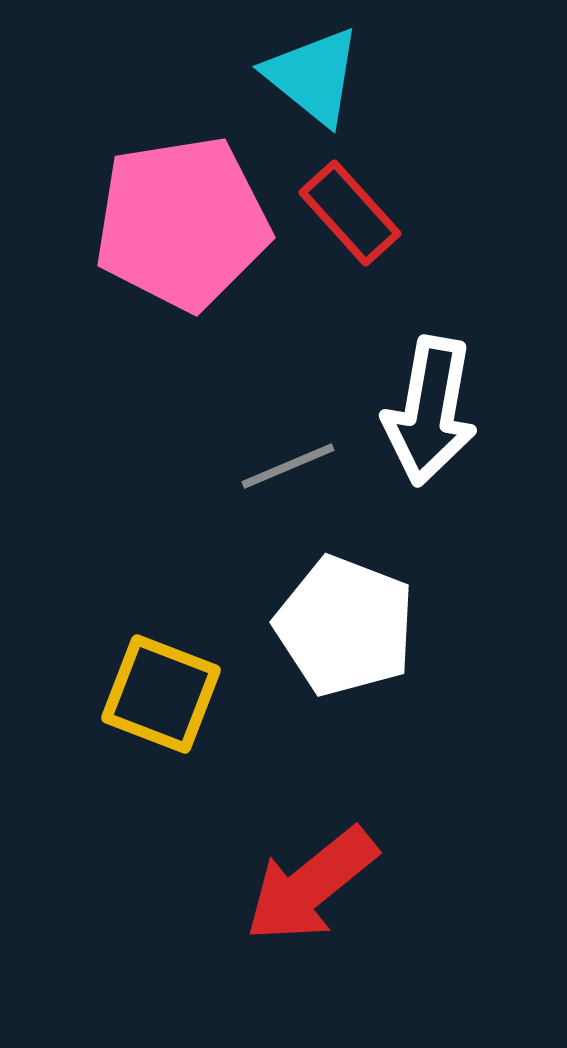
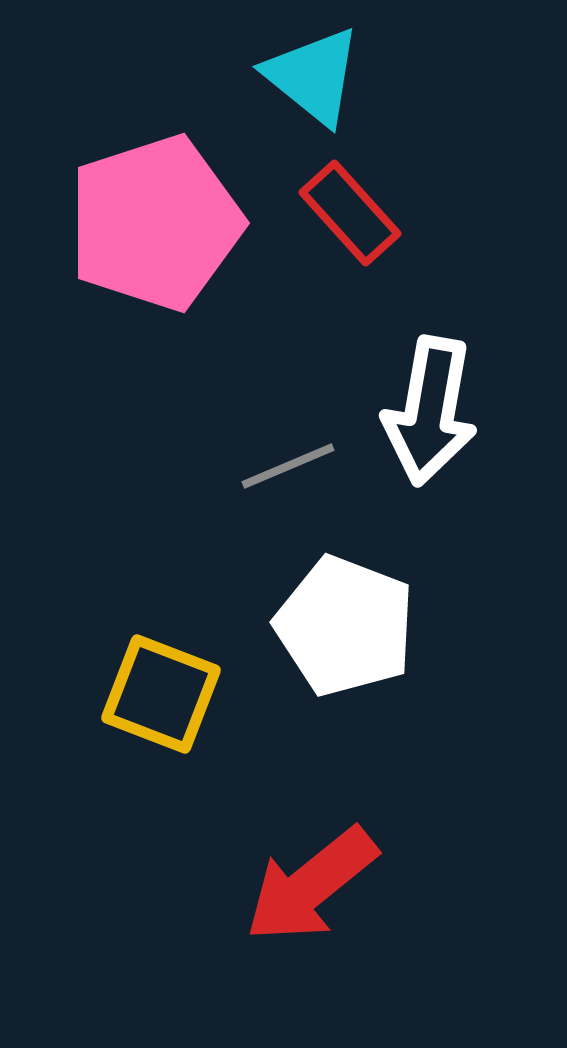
pink pentagon: moved 27 px left; rotated 9 degrees counterclockwise
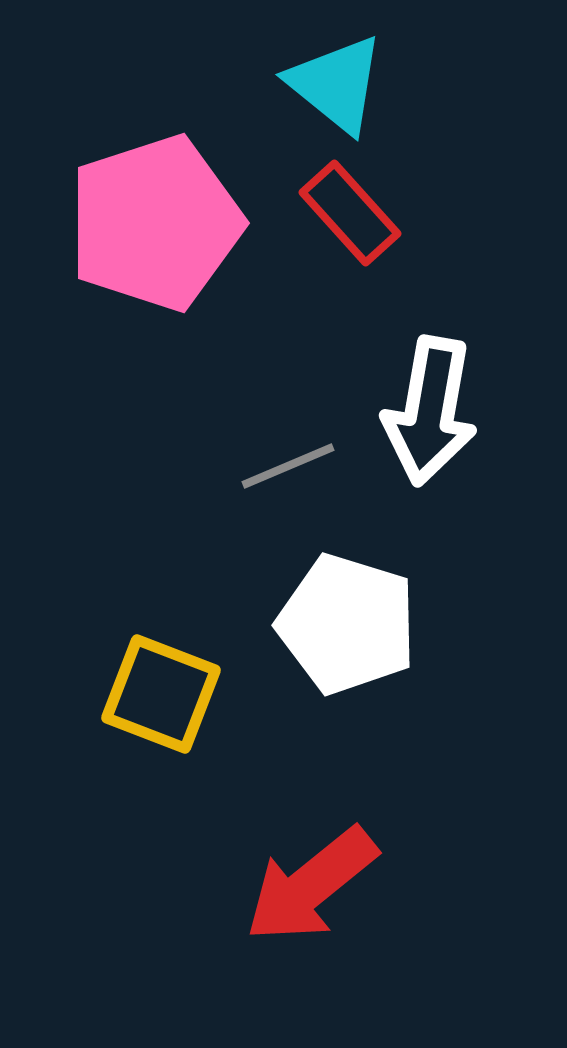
cyan triangle: moved 23 px right, 8 px down
white pentagon: moved 2 px right, 2 px up; rotated 4 degrees counterclockwise
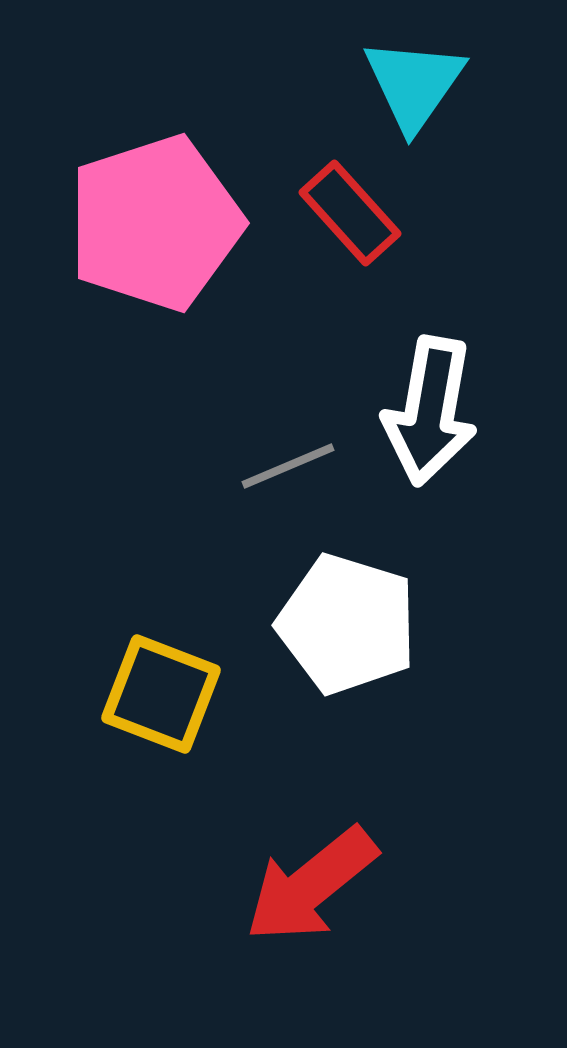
cyan triangle: moved 78 px right; rotated 26 degrees clockwise
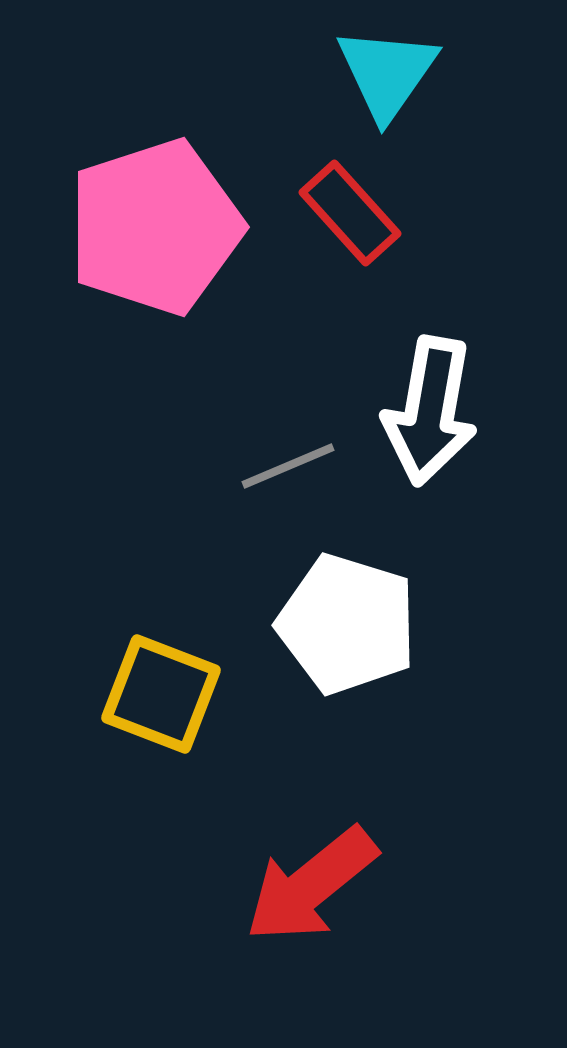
cyan triangle: moved 27 px left, 11 px up
pink pentagon: moved 4 px down
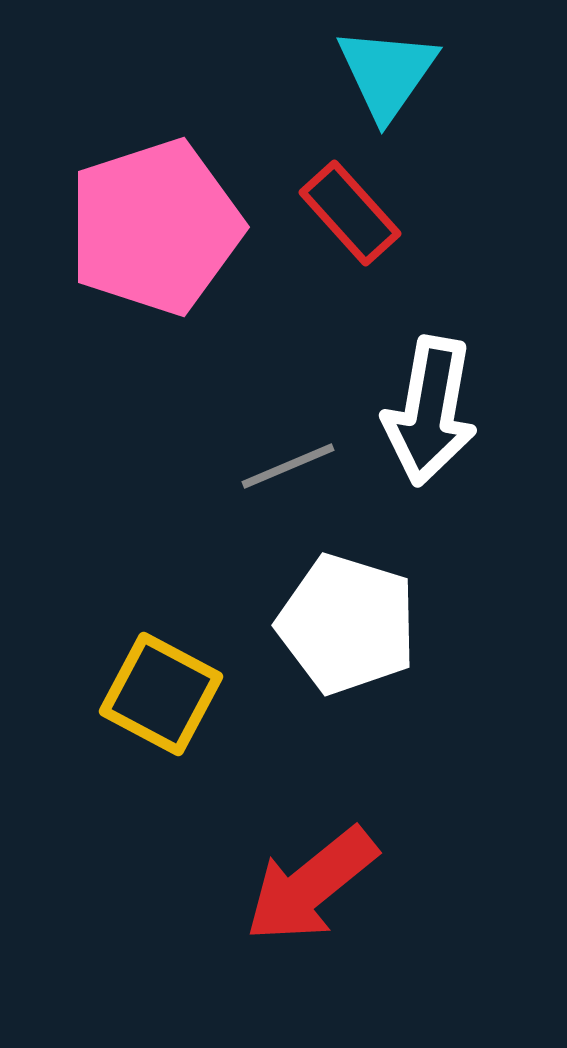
yellow square: rotated 7 degrees clockwise
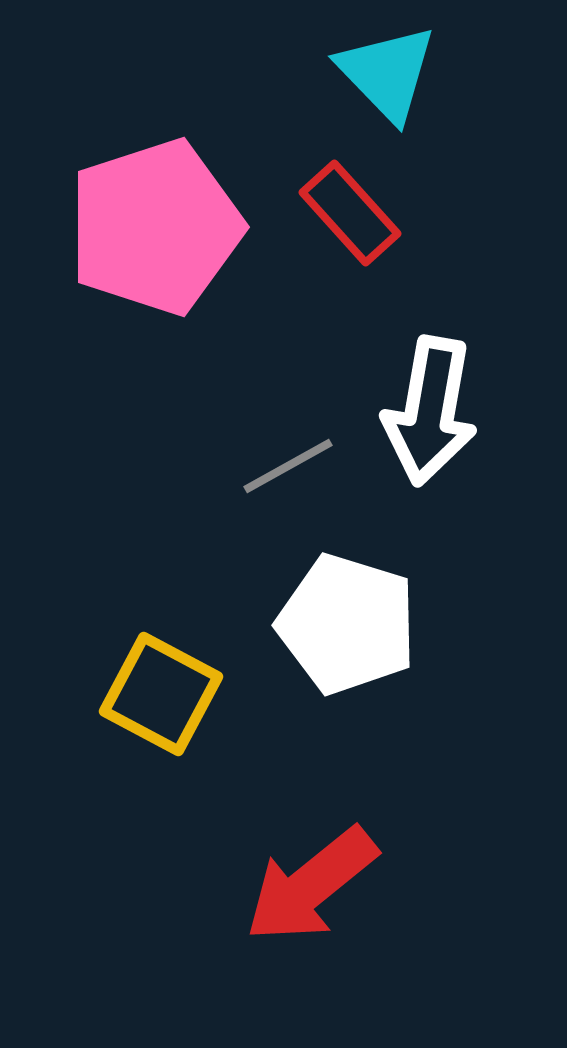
cyan triangle: rotated 19 degrees counterclockwise
gray line: rotated 6 degrees counterclockwise
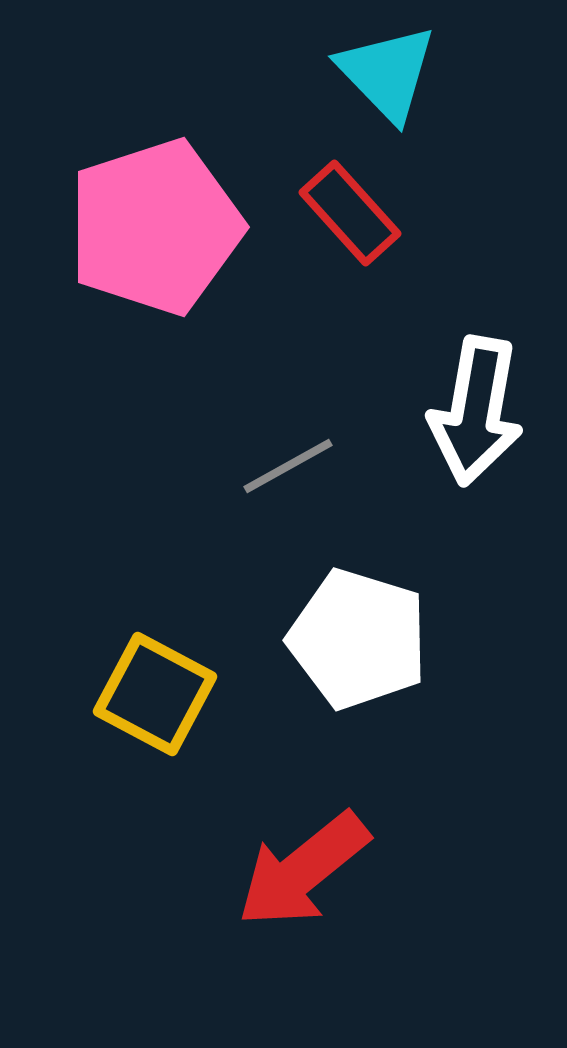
white arrow: moved 46 px right
white pentagon: moved 11 px right, 15 px down
yellow square: moved 6 px left
red arrow: moved 8 px left, 15 px up
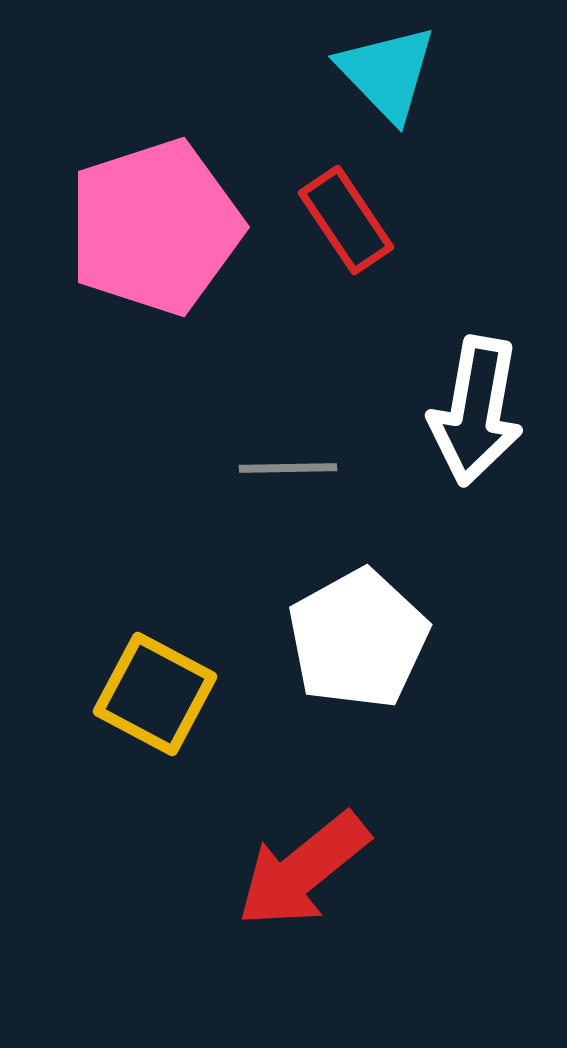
red rectangle: moved 4 px left, 7 px down; rotated 8 degrees clockwise
gray line: moved 2 px down; rotated 28 degrees clockwise
white pentagon: rotated 26 degrees clockwise
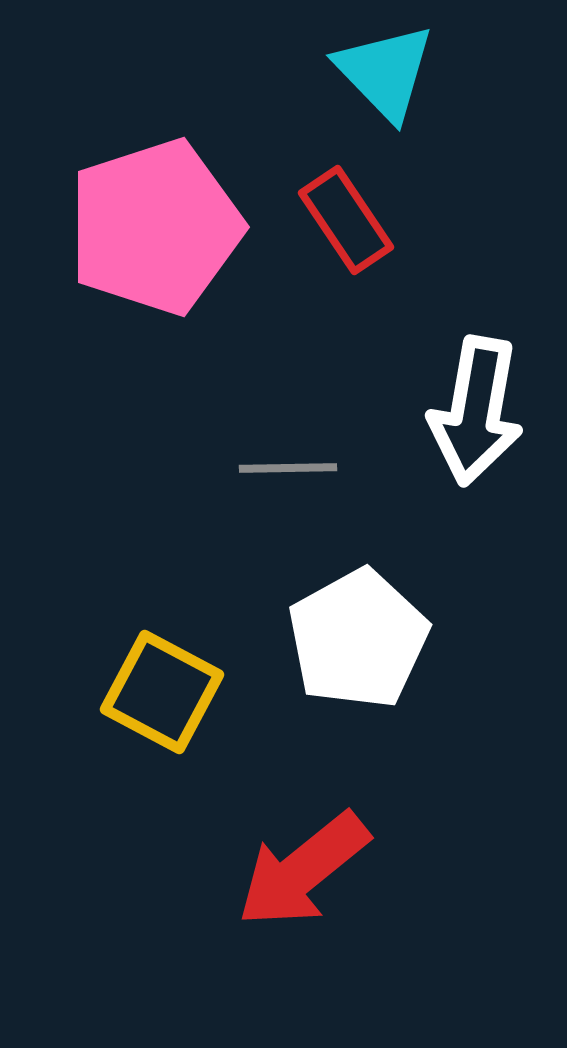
cyan triangle: moved 2 px left, 1 px up
yellow square: moved 7 px right, 2 px up
